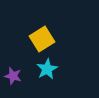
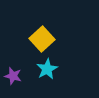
yellow square: rotated 10 degrees counterclockwise
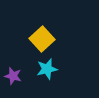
cyan star: rotated 15 degrees clockwise
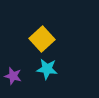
cyan star: rotated 20 degrees clockwise
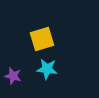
yellow square: rotated 25 degrees clockwise
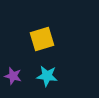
cyan star: moved 7 px down
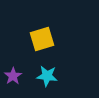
purple star: rotated 24 degrees clockwise
